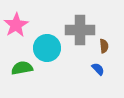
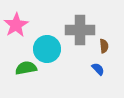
cyan circle: moved 1 px down
green semicircle: moved 4 px right
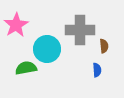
blue semicircle: moved 1 px left, 1 px down; rotated 40 degrees clockwise
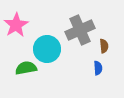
gray cross: rotated 24 degrees counterclockwise
blue semicircle: moved 1 px right, 2 px up
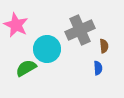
pink star: rotated 15 degrees counterclockwise
green semicircle: rotated 20 degrees counterclockwise
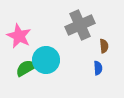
pink star: moved 3 px right, 11 px down
gray cross: moved 5 px up
cyan circle: moved 1 px left, 11 px down
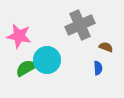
pink star: rotated 15 degrees counterclockwise
brown semicircle: moved 2 px right, 1 px down; rotated 64 degrees counterclockwise
cyan circle: moved 1 px right
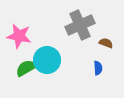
brown semicircle: moved 4 px up
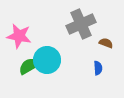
gray cross: moved 1 px right, 1 px up
green semicircle: moved 3 px right, 2 px up
